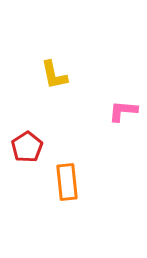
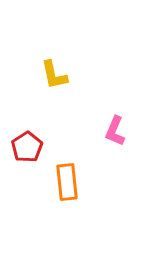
pink L-shape: moved 8 px left, 20 px down; rotated 72 degrees counterclockwise
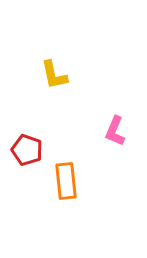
red pentagon: moved 3 px down; rotated 20 degrees counterclockwise
orange rectangle: moved 1 px left, 1 px up
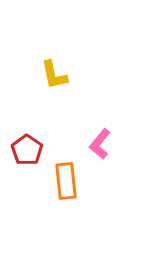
pink L-shape: moved 15 px left, 13 px down; rotated 16 degrees clockwise
red pentagon: rotated 16 degrees clockwise
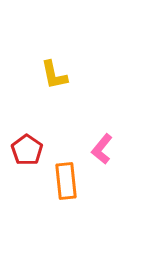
pink L-shape: moved 2 px right, 5 px down
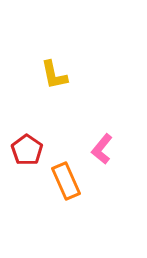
orange rectangle: rotated 18 degrees counterclockwise
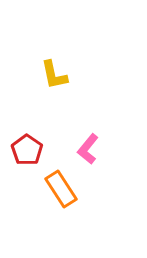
pink L-shape: moved 14 px left
orange rectangle: moved 5 px left, 8 px down; rotated 9 degrees counterclockwise
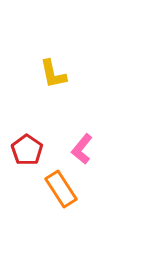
yellow L-shape: moved 1 px left, 1 px up
pink L-shape: moved 6 px left
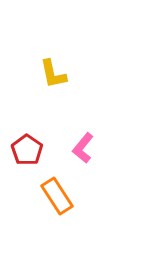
pink L-shape: moved 1 px right, 1 px up
orange rectangle: moved 4 px left, 7 px down
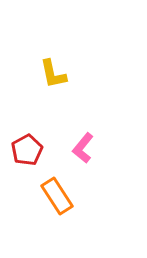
red pentagon: rotated 8 degrees clockwise
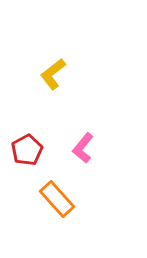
yellow L-shape: rotated 64 degrees clockwise
orange rectangle: moved 3 px down; rotated 9 degrees counterclockwise
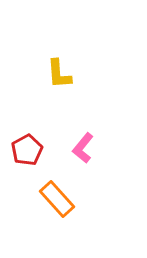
yellow L-shape: moved 6 px right; rotated 56 degrees counterclockwise
